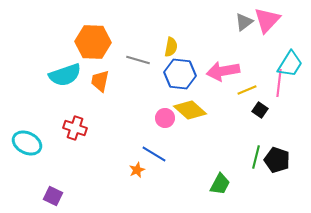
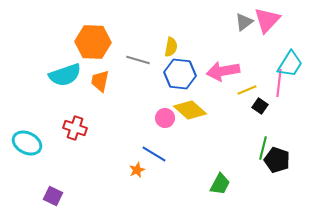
black square: moved 4 px up
green line: moved 7 px right, 9 px up
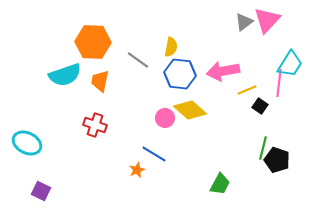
gray line: rotated 20 degrees clockwise
red cross: moved 20 px right, 3 px up
purple square: moved 12 px left, 5 px up
